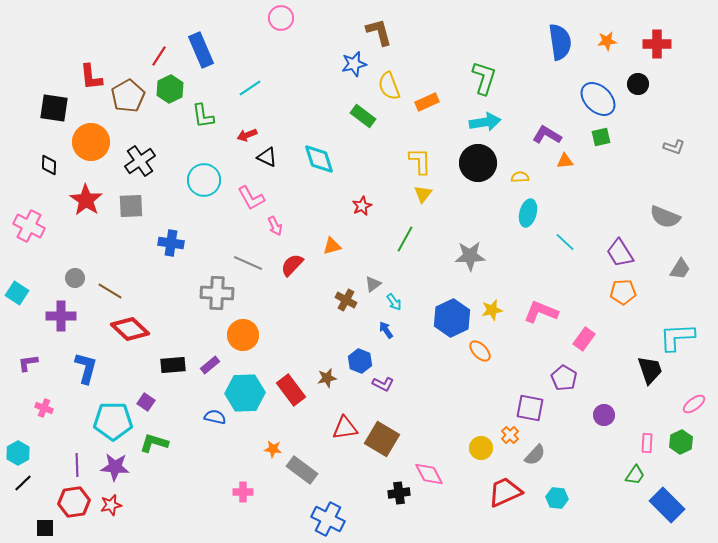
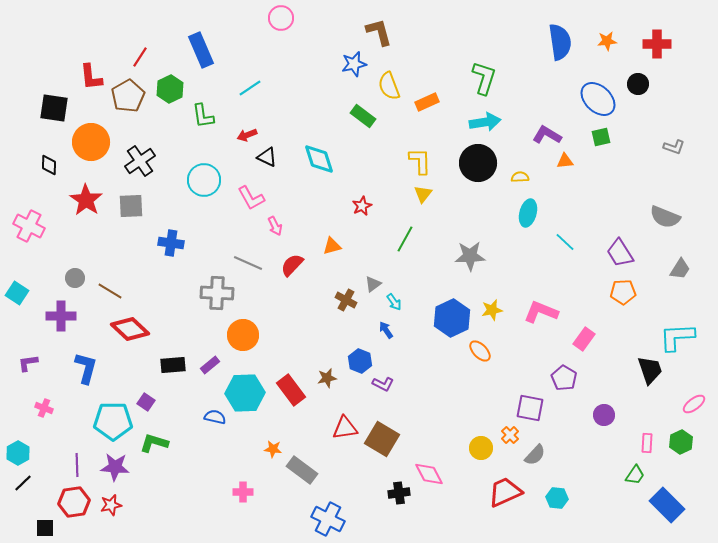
red line at (159, 56): moved 19 px left, 1 px down
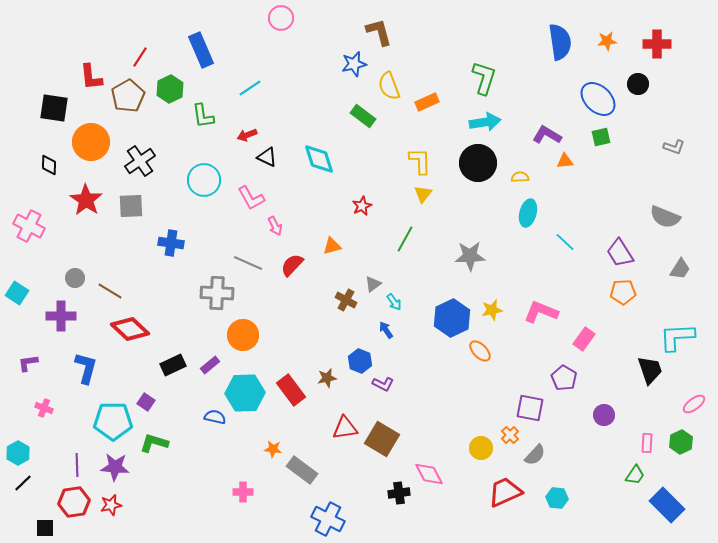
black rectangle at (173, 365): rotated 20 degrees counterclockwise
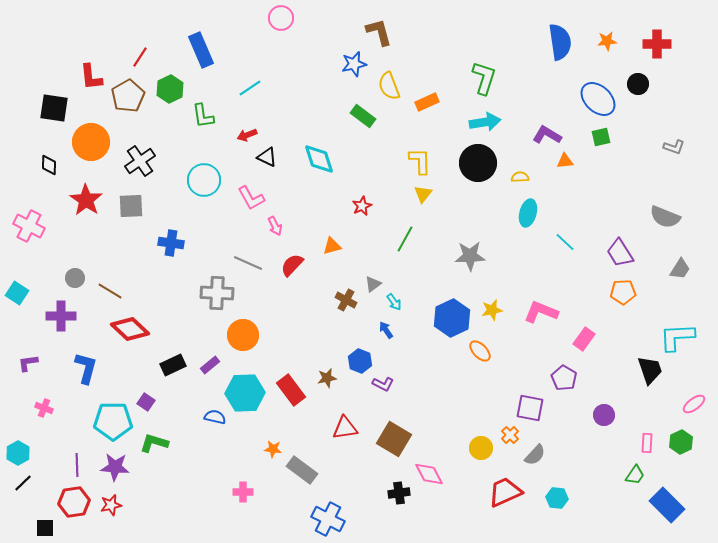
brown square at (382, 439): moved 12 px right
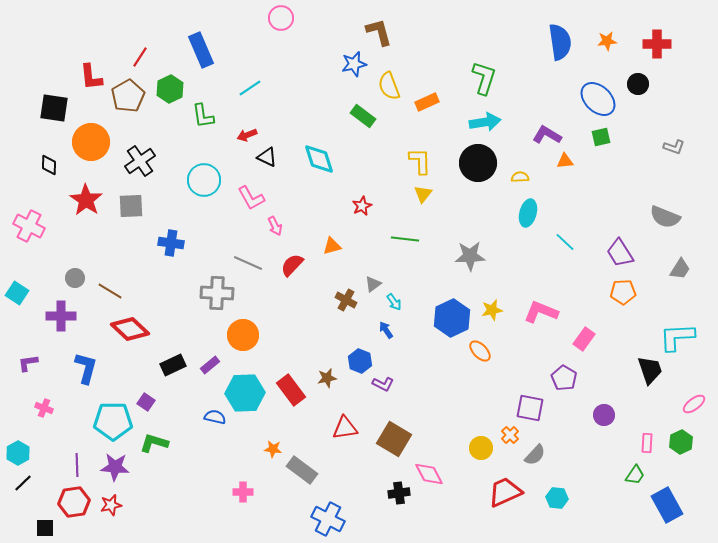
green line at (405, 239): rotated 68 degrees clockwise
blue rectangle at (667, 505): rotated 16 degrees clockwise
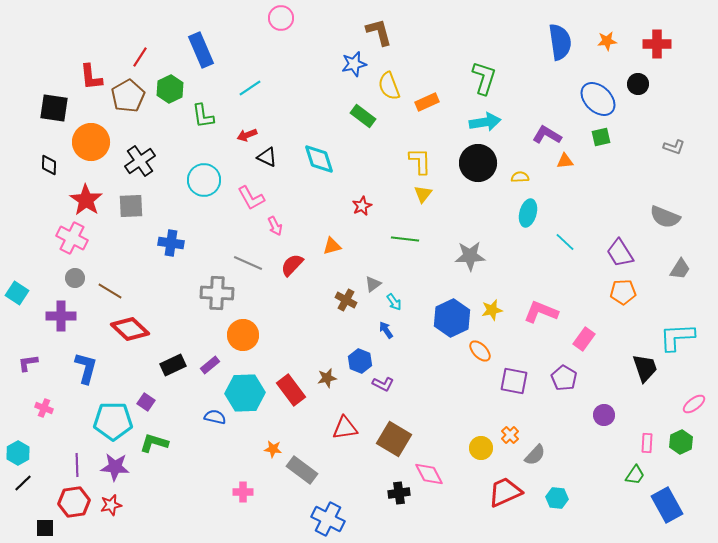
pink cross at (29, 226): moved 43 px right, 12 px down
black trapezoid at (650, 370): moved 5 px left, 2 px up
purple square at (530, 408): moved 16 px left, 27 px up
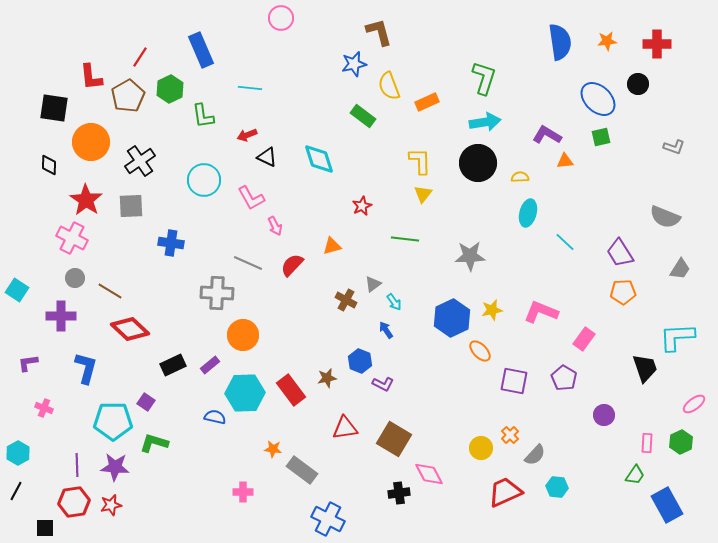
cyan line at (250, 88): rotated 40 degrees clockwise
cyan square at (17, 293): moved 3 px up
black line at (23, 483): moved 7 px left, 8 px down; rotated 18 degrees counterclockwise
cyan hexagon at (557, 498): moved 11 px up
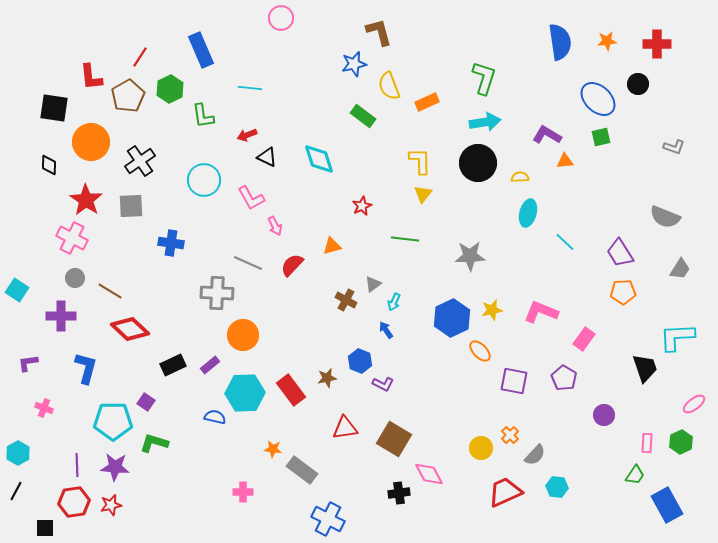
cyan arrow at (394, 302): rotated 60 degrees clockwise
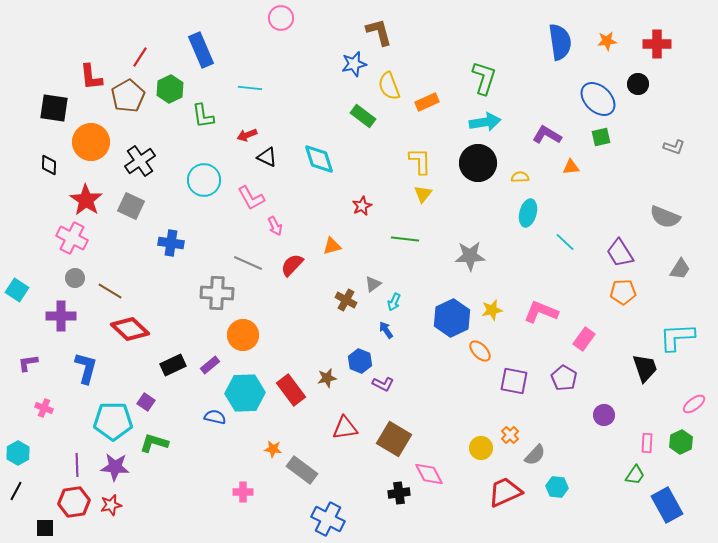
orange triangle at (565, 161): moved 6 px right, 6 px down
gray square at (131, 206): rotated 28 degrees clockwise
